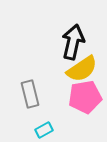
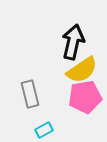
yellow semicircle: moved 1 px down
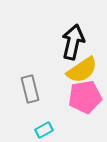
gray rectangle: moved 5 px up
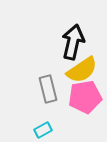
gray rectangle: moved 18 px right
cyan rectangle: moved 1 px left
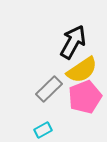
black arrow: rotated 16 degrees clockwise
gray rectangle: moved 1 px right; rotated 60 degrees clockwise
pink pentagon: rotated 12 degrees counterclockwise
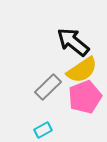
black arrow: rotated 80 degrees counterclockwise
gray rectangle: moved 1 px left, 2 px up
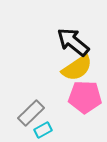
yellow semicircle: moved 5 px left, 2 px up
gray rectangle: moved 17 px left, 26 px down
pink pentagon: rotated 24 degrees clockwise
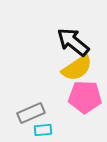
gray rectangle: rotated 20 degrees clockwise
cyan rectangle: rotated 24 degrees clockwise
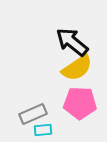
black arrow: moved 1 px left
pink pentagon: moved 5 px left, 6 px down
gray rectangle: moved 2 px right, 1 px down
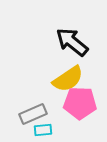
yellow semicircle: moved 9 px left, 11 px down
